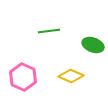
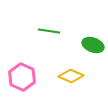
green line: rotated 15 degrees clockwise
pink hexagon: moved 1 px left
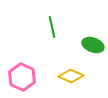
green line: moved 3 px right, 4 px up; rotated 70 degrees clockwise
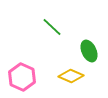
green line: rotated 35 degrees counterclockwise
green ellipse: moved 4 px left, 6 px down; rotated 45 degrees clockwise
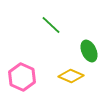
green line: moved 1 px left, 2 px up
